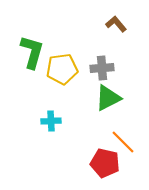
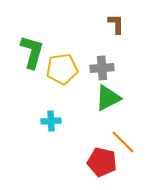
brown L-shape: rotated 40 degrees clockwise
red pentagon: moved 3 px left, 1 px up
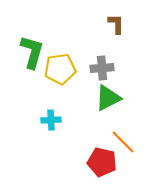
yellow pentagon: moved 2 px left
cyan cross: moved 1 px up
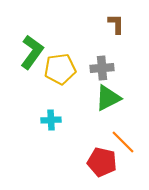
green L-shape: rotated 20 degrees clockwise
